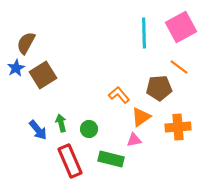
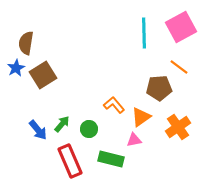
brown semicircle: rotated 20 degrees counterclockwise
orange L-shape: moved 5 px left, 10 px down
green arrow: moved 1 px right, 1 px down; rotated 54 degrees clockwise
orange cross: rotated 30 degrees counterclockwise
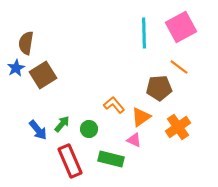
pink triangle: rotated 35 degrees clockwise
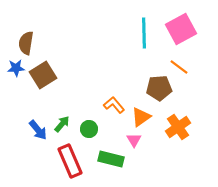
pink square: moved 2 px down
blue star: rotated 24 degrees clockwise
pink triangle: rotated 35 degrees clockwise
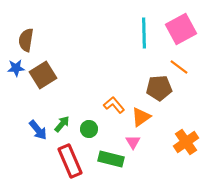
brown semicircle: moved 3 px up
orange cross: moved 8 px right, 15 px down
pink triangle: moved 1 px left, 2 px down
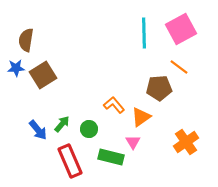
green rectangle: moved 2 px up
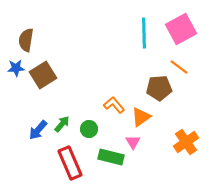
blue arrow: rotated 80 degrees clockwise
red rectangle: moved 2 px down
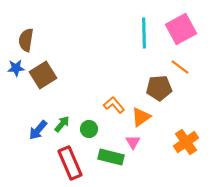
orange line: moved 1 px right
